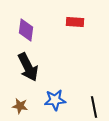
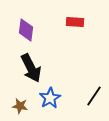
black arrow: moved 3 px right, 1 px down
blue star: moved 5 px left, 2 px up; rotated 25 degrees counterclockwise
black line: moved 11 px up; rotated 45 degrees clockwise
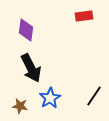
red rectangle: moved 9 px right, 6 px up; rotated 12 degrees counterclockwise
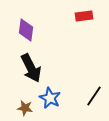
blue star: rotated 15 degrees counterclockwise
brown star: moved 5 px right, 2 px down
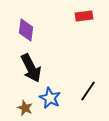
black line: moved 6 px left, 5 px up
brown star: rotated 14 degrees clockwise
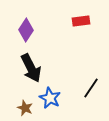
red rectangle: moved 3 px left, 5 px down
purple diamond: rotated 25 degrees clockwise
black line: moved 3 px right, 3 px up
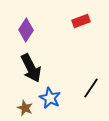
red rectangle: rotated 12 degrees counterclockwise
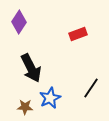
red rectangle: moved 3 px left, 13 px down
purple diamond: moved 7 px left, 8 px up
blue star: rotated 20 degrees clockwise
brown star: moved 1 px up; rotated 21 degrees counterclockwise
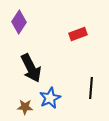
black line: rotated 30 degrees counterclockwise
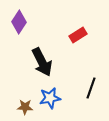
red rectangle: moved 1 px down; rotated 12 degrees counterclockwise
black arrow: moved 11 px right, 6 px up
black line: rotated 15 degrees clockwise
blue star: rotated 15 degrees clockwise
